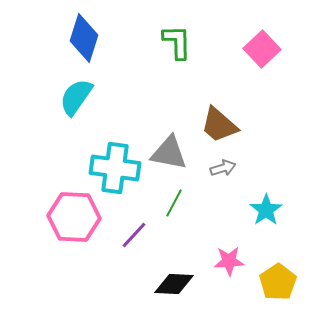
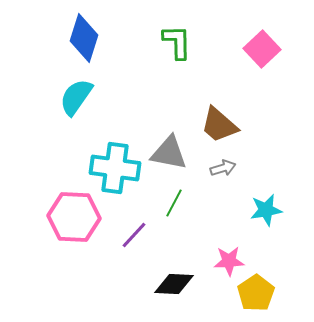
cyan star: rotated 24 degrees clockwise
yellow pentagon: moved 22 px left, 11 px down
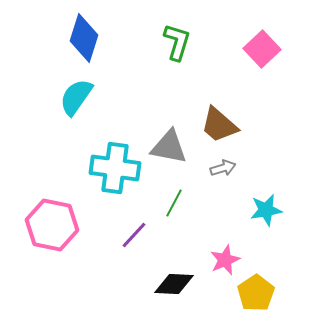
green L-shape: rotated 18 degrees clockwise
gray triangle: moved 6 px up
pink hexagon: moved 22 px left, 8 px down; rotated 9 degrees clockwise
pink star: moved 4 px left, 1 px up; rotated 20 degrees counterclockwise
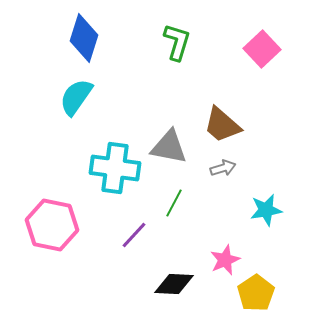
brown trapezoid: moved 3 px right
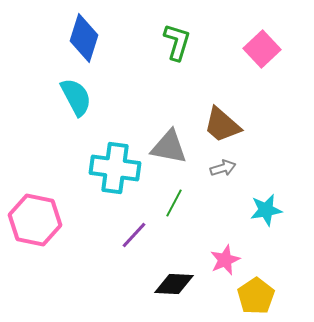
cyan semicircle: rotated 117 degrees clockwise
pink hexagon: moved 17 px left, 5 px up
yellow pentagon: moved 3 px down
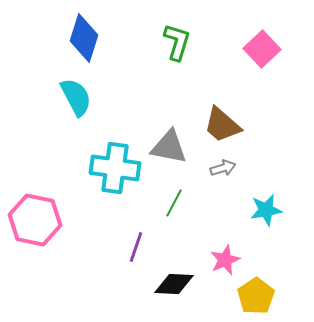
purple line: moved 2 px right, 12 px down; rotated 24 degrees counterclockwise
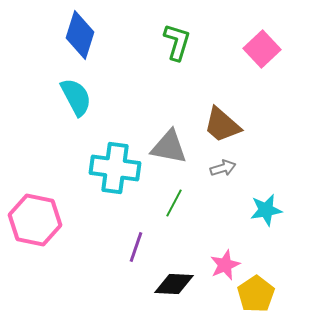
blue diamond: moved 4 px left, 3 px up
pink star: moved 5 px down
yellow pentagon: moved 2 px up
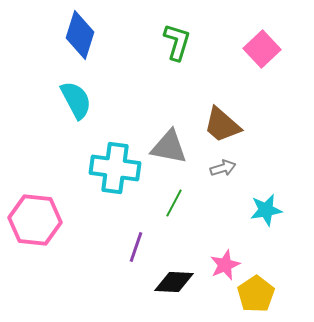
cyan semicircle: moved 3 px down
pink hexagon: rotated 6 degrees counterclockwise
black diamond: moved 2 px up
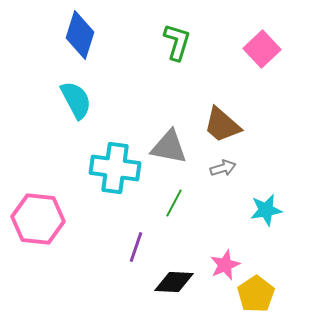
pink hexagon: moved 3 px right, 1 px up
